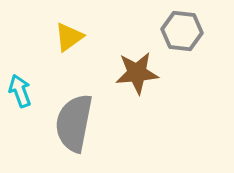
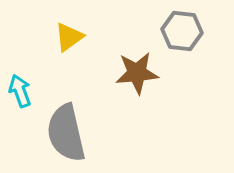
gray semicircle: moved 8 px left, 10 px down; rotated 24 degrees counterclockwise
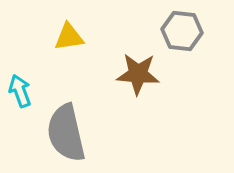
yellow triangle: rotated 28 degrees clockwise
brown star: moved 1 px right, 1 px down; rotated 9 degrees clockwise
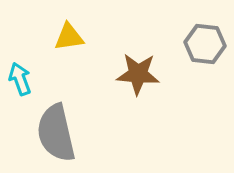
gray hexagon: moved 23 px right, 13 px down
cyan arrow: moved 12 px up
gray semicircle: moved 10 px left
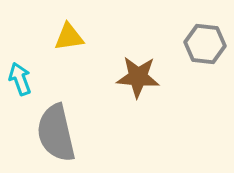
brown star: moved 3 px down
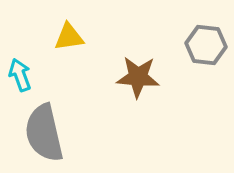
gray hexagon: moved 1 px right, 1 px down
cyan arrow: moved 4 px up
gray semicircle: moved 12 px left
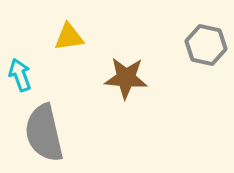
gray hexagon: rotated 6 degrees clockwise
brown star: moved 12 px left, 1 px down
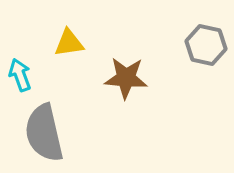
yellow triangle: moved 6 px down
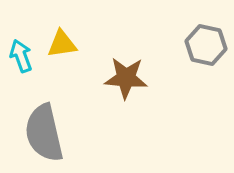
yellow triangle: moved 7 px left, 1 px down
cyan arrow: moved 1 px right, 19 px up
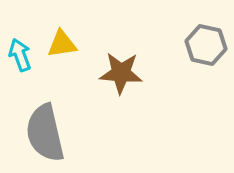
cyan arrow: moved 1 px left, 1 px up
brown star: moved 5 px left, 5 px up
gray semicircle: moved 1 px right
